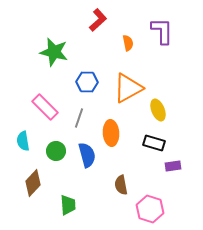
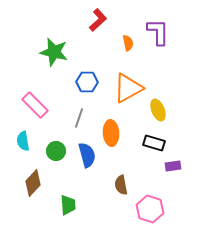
purple L-shape: moved 4 px left, 1 px down
pink rectangle: moved 10 px left, 2 px up
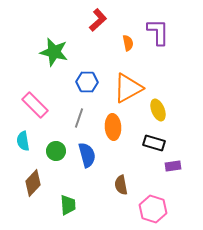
orange ellipse: moved 2 px right, 6 px up
pink hexagon: moved 3 px right
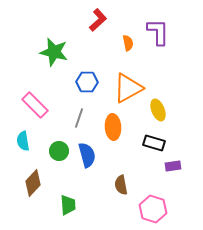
green circle: moved 3 px right
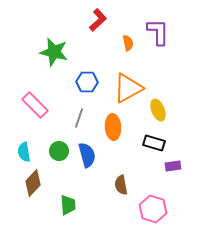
cyan semicircle: moved 1 px right, 11 px down
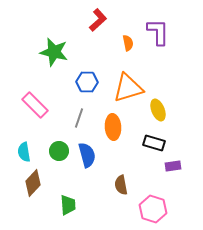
orange triangle: rotated 12 degrees clockwise
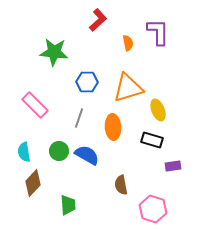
green star: rotated 8 degrees counterclockwise
black rectangle: moved 2 px left, 3 px up
blue semicircle: rotated 45 degrees counterclockwise
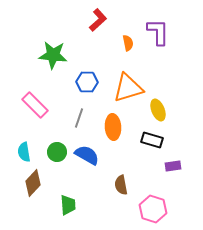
green star: moved 1 px left, 3 px down
green circle: moved 2 px left, 1 px down
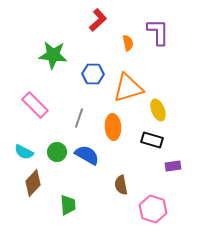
blue hexagon: moved 6 px right, 8 px up
cyan semicircle: rotated 54 degrees counterclockwise
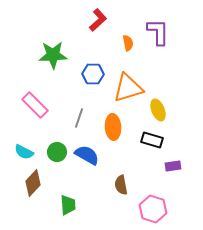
green star: rotated 8 degrees counterclockwise
